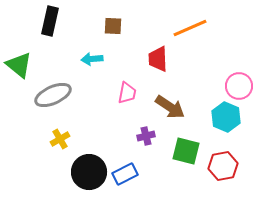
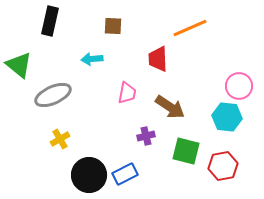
cyan hexagon: moved 1 px right; rotated 16 degrees counterclockwise
black circle: moved 3 px down
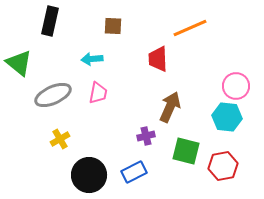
green triangle: moved 2 px up
pink circle: moved 3 px left
pink trapezoid: moved 29 px left
brown arrow: rotated 100 degrees counterclockwise
blue rectangle: moved 9 px right, 2 px up
